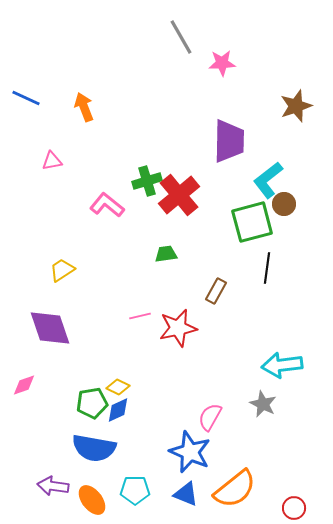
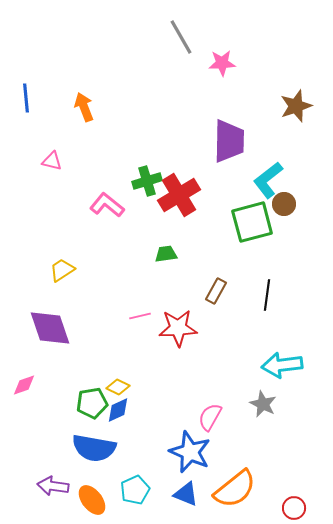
blue line: rotated 60 degrees clockwise
pink triangle: rotated 25 degrees clockwise
red cross: rotated 9 degrees clockwise
black line: moved 27 px down
red star: rotated 9 degrees clockwise
cyan pentagon: rotated 24 degrees counterclockwise
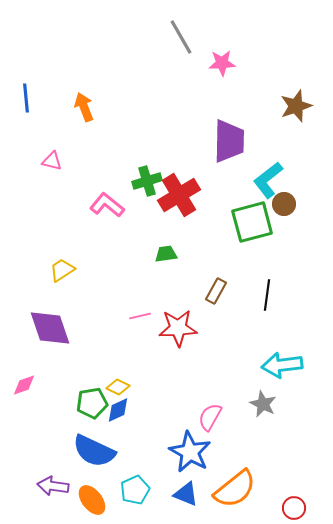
blue semicircle: moved 3 px down; rotated 15 degrees clockwise
blue star: rotated 6 degrees clockwise
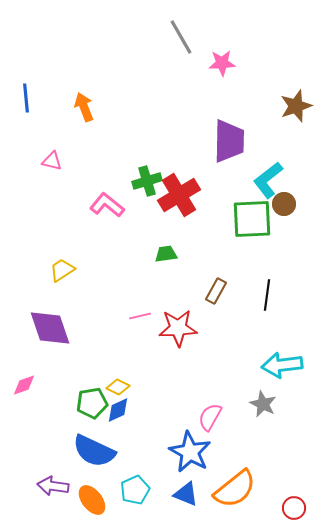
green square: moved 3 px up; rotated 12 degrees clockwise
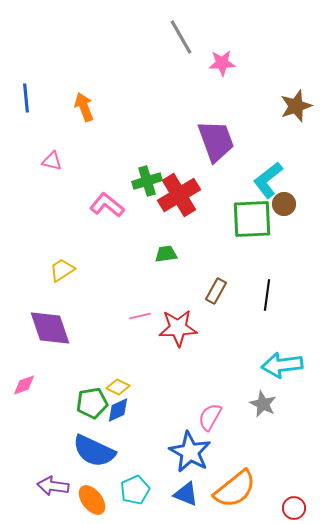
purple trapezoid: moved 13 px left; rotated 21 degrees counterclockwise
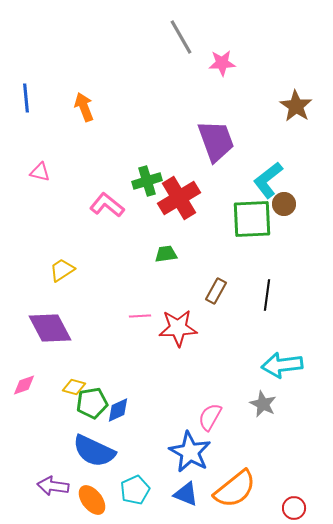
brown star: rotated 20 degrees counterclockwise
pink triangle: moved 12 px left, 11 px down
red cross: moved 3 px down
pink line: rotated 10 degrees clockwise
purple diamond: rotated 9 degrees counterclockwise
yellow diamond: moved 44 px left; rotated 10 degrees counterclockwise
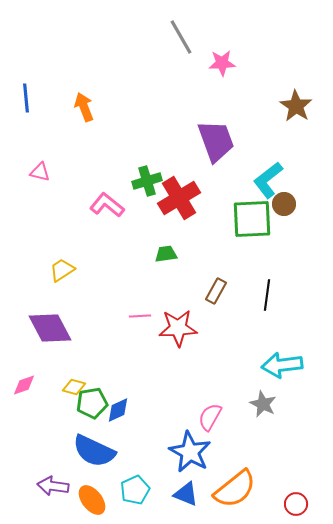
red circle: moved 2 px right, 4 px up
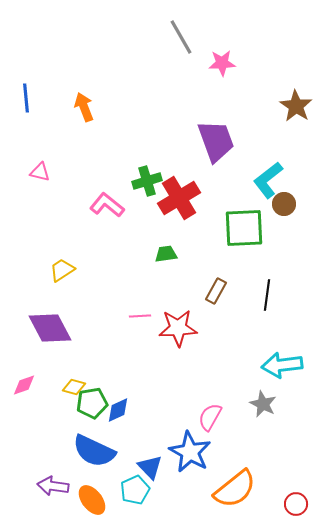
green square: moved 8 px left, 9 px down
blue triangle: moved 36 px left, 27 px up; rotated 24 degrees clockwise
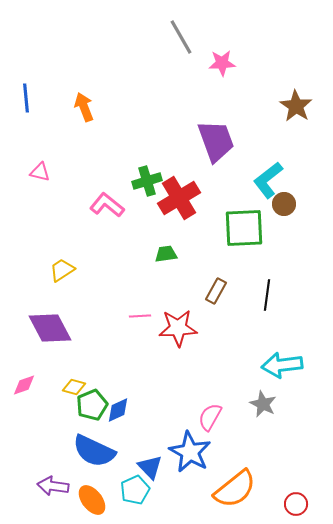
green pentagon: moved 2 px down; rotated 12 degrees counterclockwise
